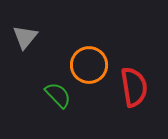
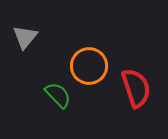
orange circle: moved 1 px down
red semicircle: moved 2 px right, 1 px down; rotated 9 degrees counterclockwise
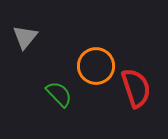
orange circle: moved 7 px right
green semicircle: moved 1 px right, 1 px up
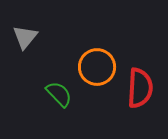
orange circle: moved 1 px right, 1 px down
red semicircle: moved 4 px right; rotated 21 degrees clockwise
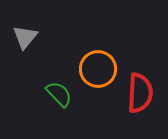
orange circle: moved 1 px right, 2 px down
red semicircle: moved 5 px down
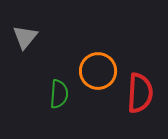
orange circle: moved 2 px down
green semicircle: rotated 48 degrees clockwise
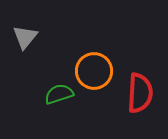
orange circle: moved 4 px left
green semicircle: rotated 112 degrees counterclockwise
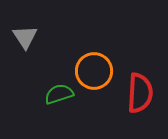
gray triangle: rotated 12 degrees counterclockwise
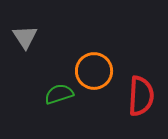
red semicircle: moved 1 px right, 3 px down
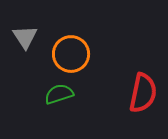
orange circle: moved 23 px left, 17 px up
red semicircle: moved 2 px right, 3 px up; rotated 9 degrees clockwise
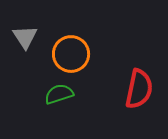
red semicircle: moved 4 px left, 4 px up
